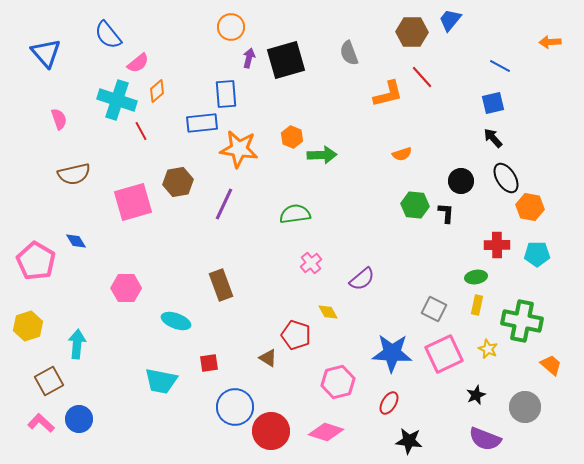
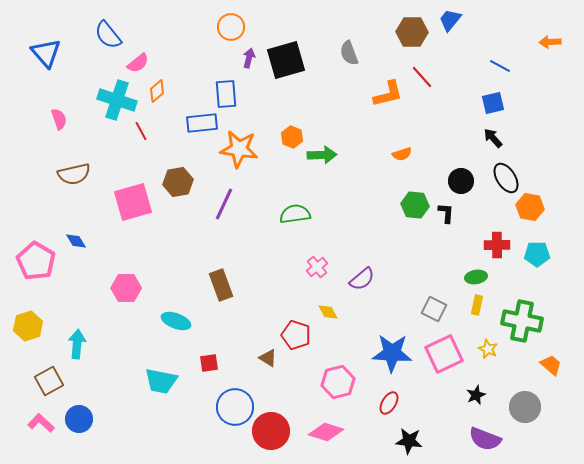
pink cross at (311, 263): moved 6 px right, 4 px down
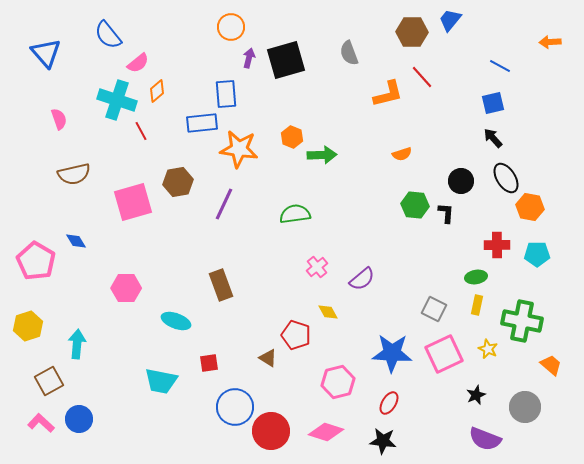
black star at (409, 441): moved 26 px left
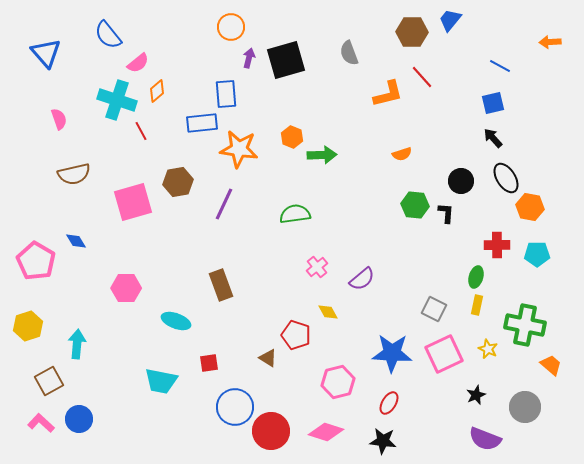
green ellipse at (476, 277): rotated 65 degrees counterclockwise
green cross at (522, 321): moved 3 px right, 4 px down
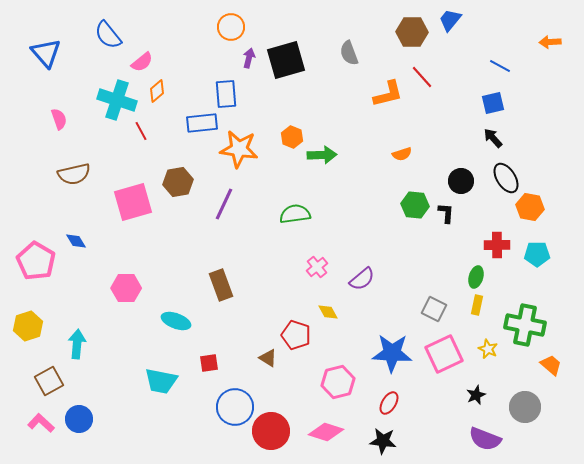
pink semicircle at (138, 63): moved 4 px right, 1 px up
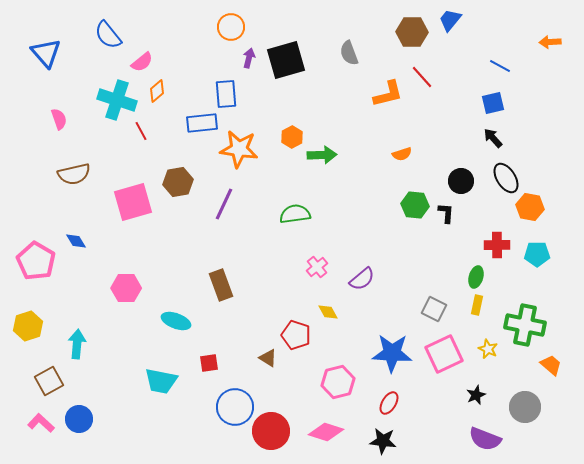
orange hexagon at (292, 137): rotated 10 degrees clockwise
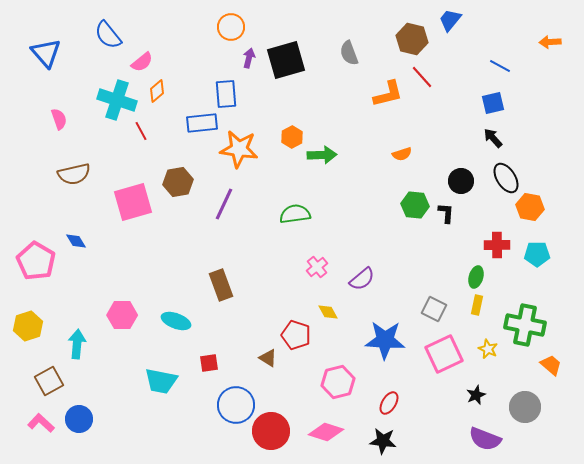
brown hexagon at (412, 32): moved 7 px down; rotated 12 degrees clockwise
pink hexagon at (126, 288): moved 4 px left, 27 px down
blue star at (392, 353): moved 7 px left, 13 px up
blue circle at (235, 407): moved 1 px right, 2 px up
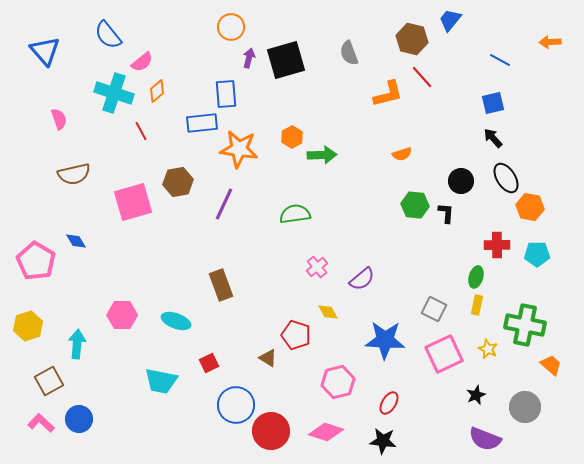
blue triangle at (46, 53): moved 1 px left, 2 px up
blue line at (500, 66): moved 6 px up
cyan cross at (117, 100): moved 3 px left, 7 px up
red square at (209, 363): rotated 18 degrees counterclockwise
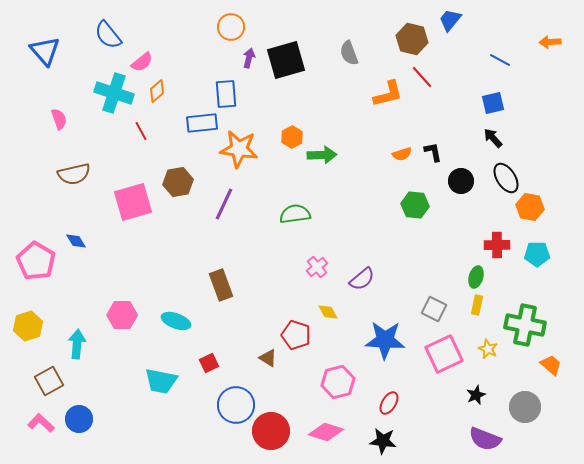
black L-shape at (446, 213): moved 13 px left, 61 px up; rotated 15 degrees counterclockwise
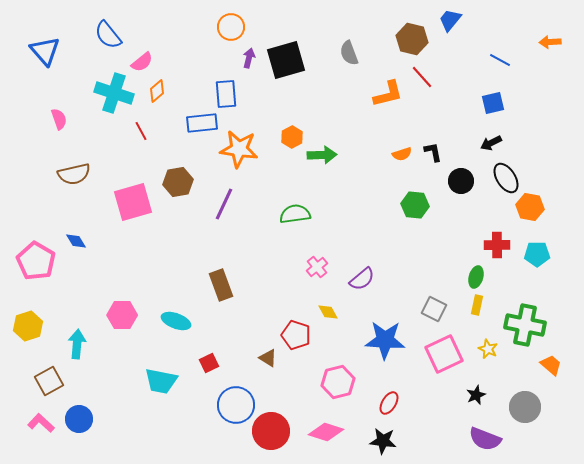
black arrow at (493, 138): moved 2 px left, 5 px down; rotated 75 degrees counterclockwise
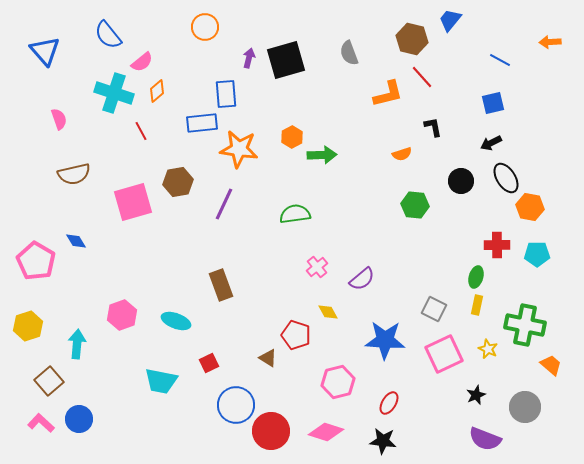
orange circle at (231, 27): moved 26 px left
black L-shape at (433, 152): moved 25 px up
pink hexagon at (122, 315): rotated 20 degrees counterclockwise
brown square at (49, 381): rotated 12 degrees counterclockwise
